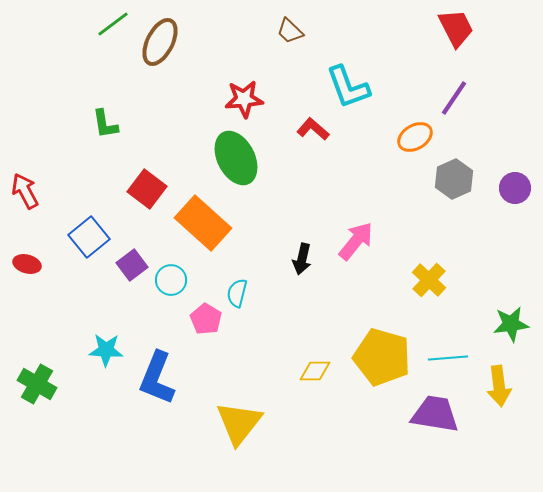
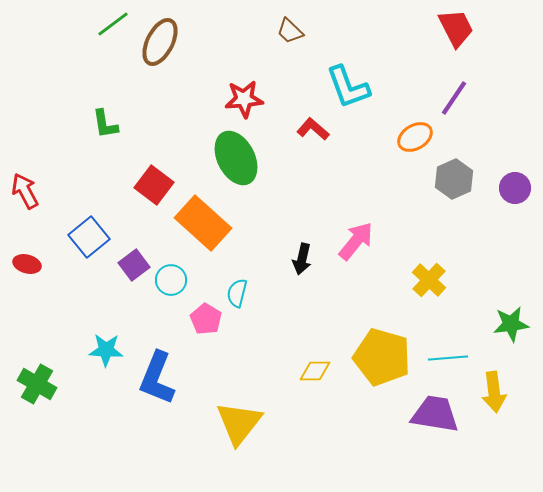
red square: moved 7 px right, 4 px up
purple square: moved 2 px right
yellow arrow: moved 5 px left, 6 px down
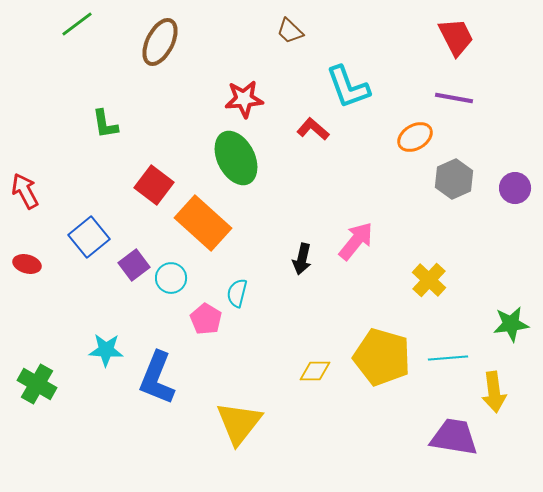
green line: moved 36 px left
red trapezoid: moved 9 px down
purple line: rotated 66 degrees clockwise
cyan circle: moved 2 px up
purple trapezoid: moved 19 px right, 23 px down
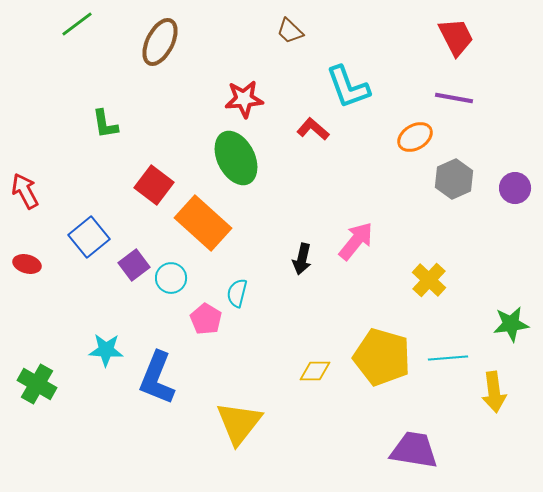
purple trapezoid: moved 40 px left, 13 px down
